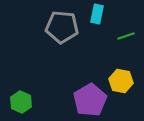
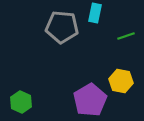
cyan rectangle: moved 2 px left, 1 px up
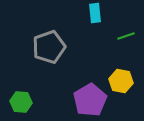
cyan rectangle: rotated 18 degrees counterclockwise
gray pentagon: moved 13 px left, 20 px down; rotated 24 degrees counterclockwise
green hexagon: rotated 20 degrees counterclockwise
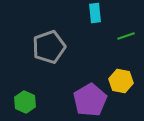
green hexagon: moved 4 px right; rotated 20 degrees clockwise
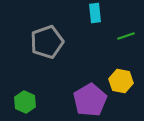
gray pentagon: moved 2 px left, 5 px up
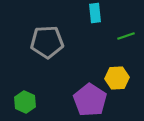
gray pentagon: rotated 16 degrees clockwise
yellow hexagon: moved 4 px left, 3 px up; rotated 15 degrees counterclockwise
purple pentagon: rotated 8 degrees counterclockwise
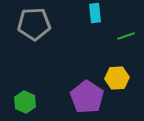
gray pentagon: moved 13 px left, 18 px up
purple pentagon: moved 3 px left, 3 px up
